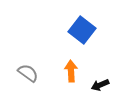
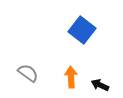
orange arrow: moved 6 px down
black arrow: rotated 48 degrees clockwise
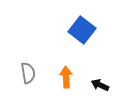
gray semicircle: rotated 45 degrees clockwise
orange arrow: moved 5 px left
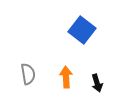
gray semicircle: moved 1 px down
black arrow: moved 3 px left, 2 px up; rotated 132 degrees counterclockwise
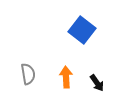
black arrow: rotated 18 degrees counterclockwise
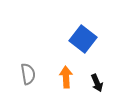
blue square: moved 1 px right, 9 px down
black arrow: rotated 12 degrees clockwise
